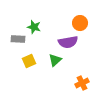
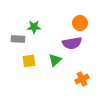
green star: rotated 16 degrees counterclockwise
purple semicircle: moved 4 px right, 1 px down
yellow square: rotated 16 degrees clockwise
orange cross: moved 4 px up
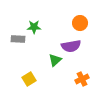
purple semicircle: moved 1 px left, 3 px down
yellow square: moved 18 px down; rotated 24 degrees counterclockwise
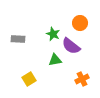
green star: moved 19 px right, 7 px down; rotated 24 degrees clockwise
purple semicircle: rotated 48 degrees clockwise
green triangle: rotated 32 degrees clockwise
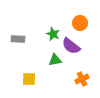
yellow square: rotated 32 degrees clockwise
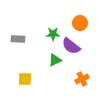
green star: rotated 24 degrees counterclockwise
green triangle: rotated 16 degrees counterclockwise
yellow square: moved 4 px left
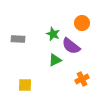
orange circle: moved 2 px right
green star: rotated 24 degrees clockwise
yellow square: moved 6 px down
